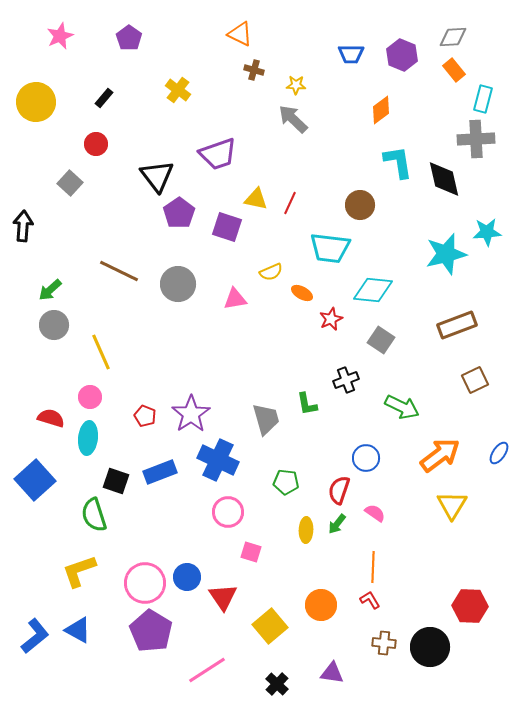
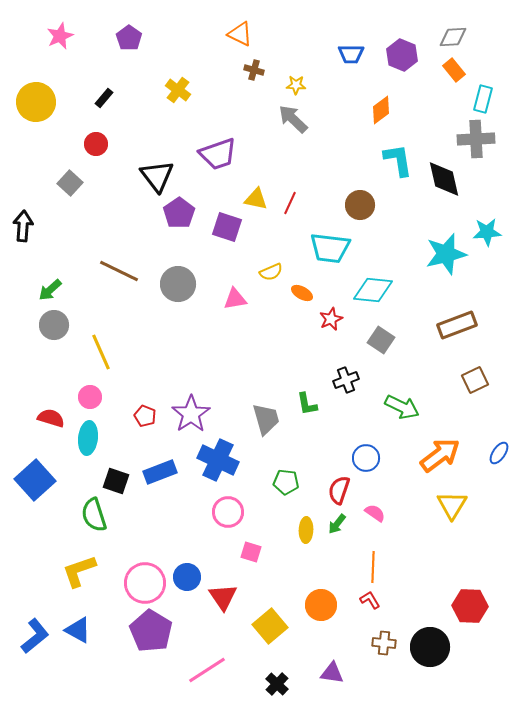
cyan L-shape at (398, 162): moved 2 px up
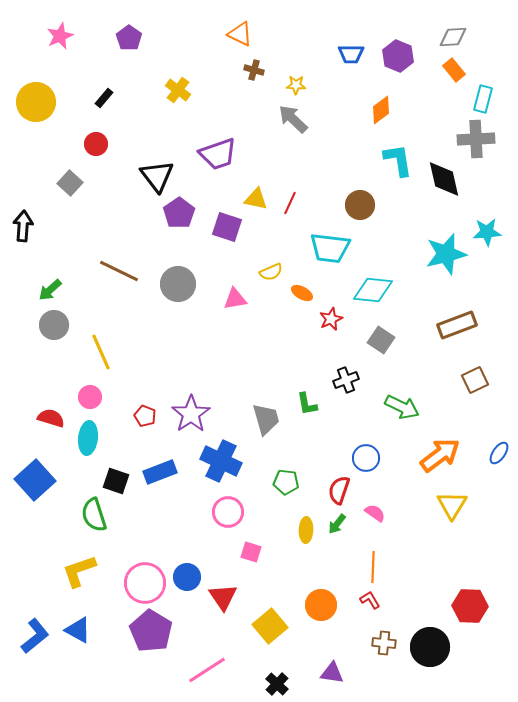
purple hexagon at (402, 55): moved 4 px left, 1 px down
blue cross at (218, 460): moved 3 px right, 1 px down
